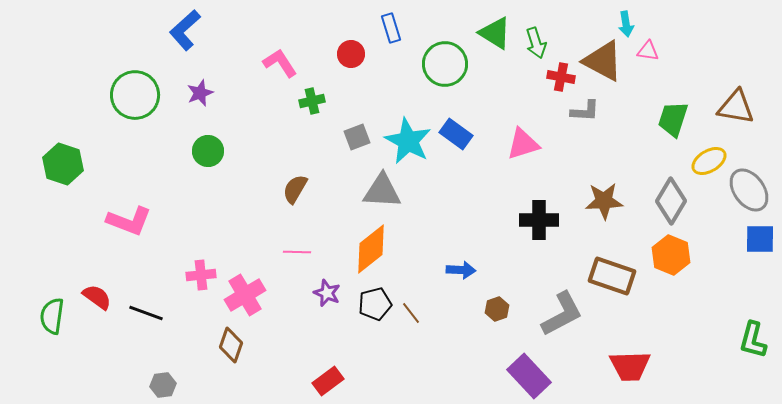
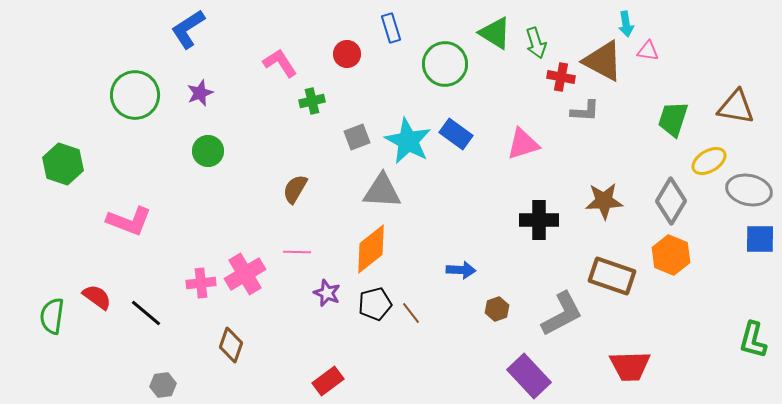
blue L-shape at (185, 30): moved 3 px right, 1 px up; rotated 9 degrees clockwise
red circle at (351, 54): moved 4 px left
gray ellipse at (749, 190): rotated 42 degrees counterclockwise
pink cross at (201, 275): moved 8 px down
pink cross at (245, 295): moved 21 px up
black line at (146, 313): rotated 20 degrees clockwise
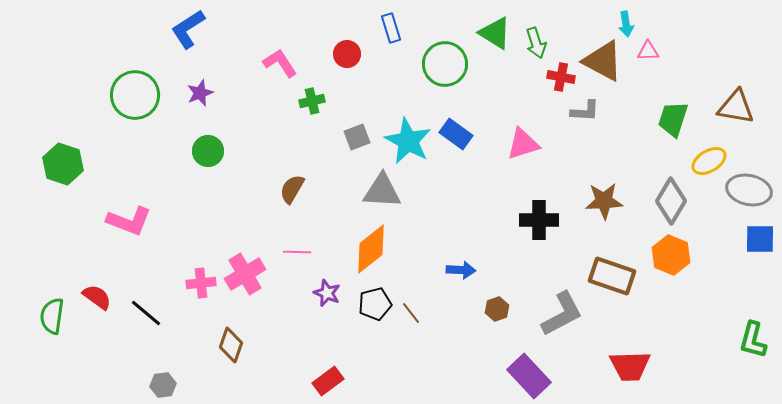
pink triangle at (648, 51): rotated 10 degrees counterclockwise
brown semicircle at (295, 189): moved 3 px left
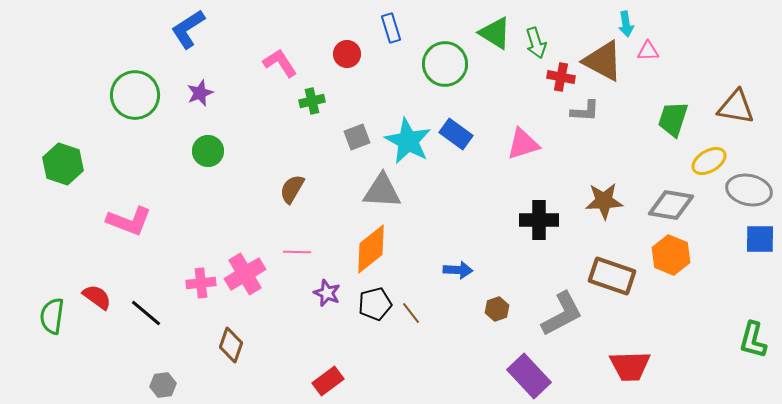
gray diamond at (671, 201): moved 4 px down; rotated 69 degrees clockwise
blue arrow at (461, 270): moved 3 px left
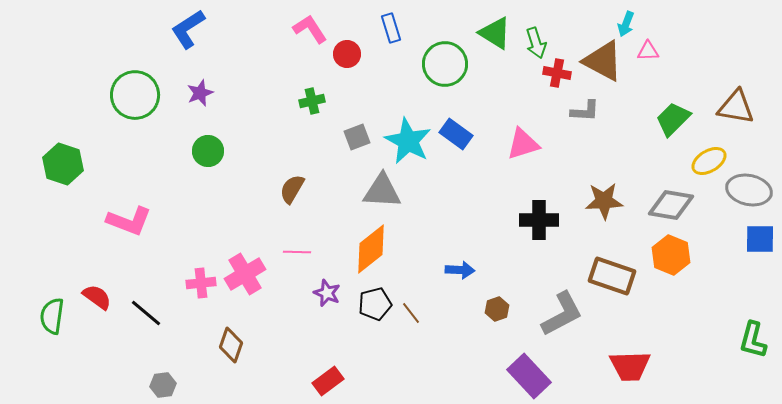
cyan arrow at (626, 24): rotated 30 degrees clockwise
pink L-shape at (280, 63): moved 30 px right, 34 px up
red cross at (561, 77): moved 4 px left, 4 px up
green trapezoid at (673, 119): rotated 27 degrees clockwise
blue arrow at (458, 270): moved 2 px right
